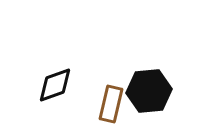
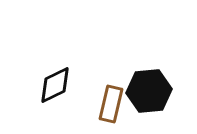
black diamond: rotated 6 degrees counterclockwise
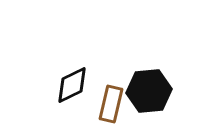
black diamond: moved 17 px right
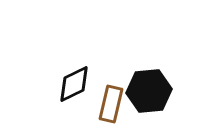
black diamond: moved 2 px right, 1 px up
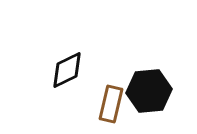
black diamond: moved 7 px left, 14 px up
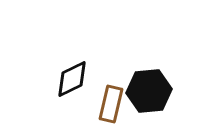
black diamond: moved 5 px right, 9 px down
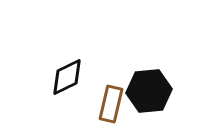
black diamond: moved 5 px left, 2 px up
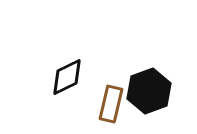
black hexagon: rotated 15 degrees counterclockwise
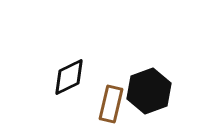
black diamond: moved 2 px right
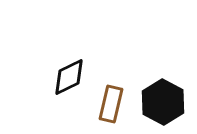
black hexagon: moved 14 px right, 11 px down; rotated 12 degrees counterclockwise
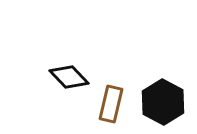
black diamond: rotated 72 degrees clockwise
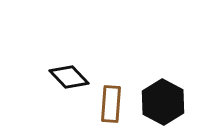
brown rectangle: rotated 9 degrees counterclockwise
